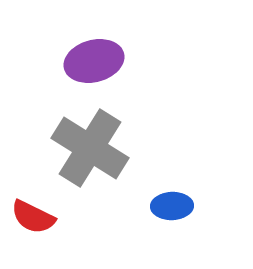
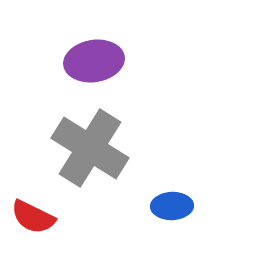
purple ellipse: rotated 6 degrees clockwise
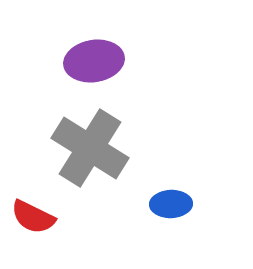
blue ellipse: moved 1 px left, 2 px up
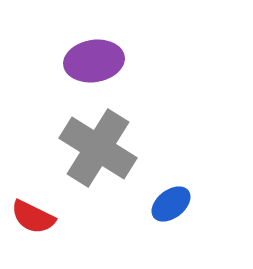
gray cross: moved 8 px right
blue ellipse: rotated 36 degrees counterclockwise
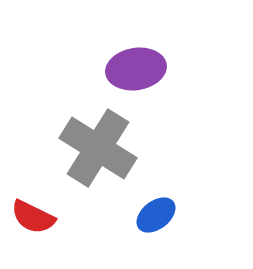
purple ellipse: moved 42 px right, 8 px down
blue ellipse: moved 15 px left, 11 px down
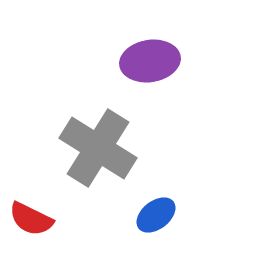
purple ellipse: moved 14 px right, 8 px up
red semicircle: moved 2 px left, 2 px down
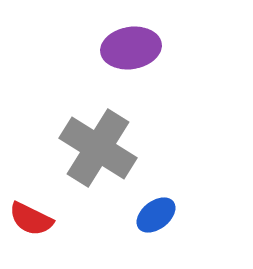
purple ellipse: moved 19 px left, 13 px up
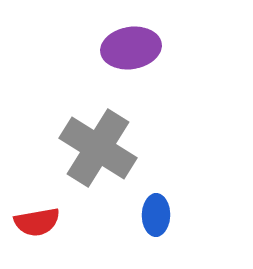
blue ellipse: rotated 51 degrees counterclockwise
red semicircle: moved 6 px right, 3 px down; rotated 36 degrees counterclockwise
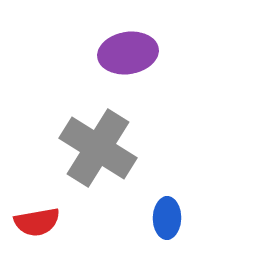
purple ellipse: moved 3 px left, 5 px down
blue ellipse: moved 11 px right, 3 px down
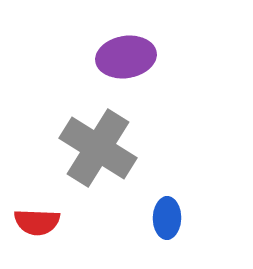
purple ellipse: moved 2 px left, 4 px down
red semicircle: rotated 12 degrees clockwise
